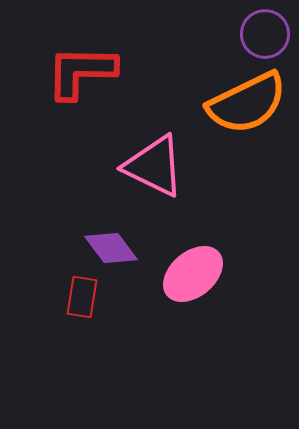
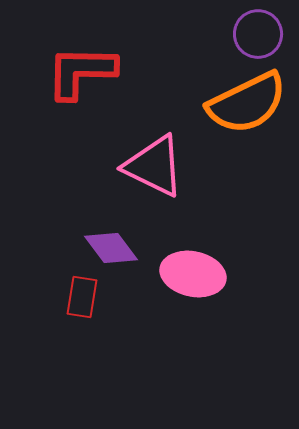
purple circle: moved 7 px left
pink ellipse: rotated 52 degrees clockwise
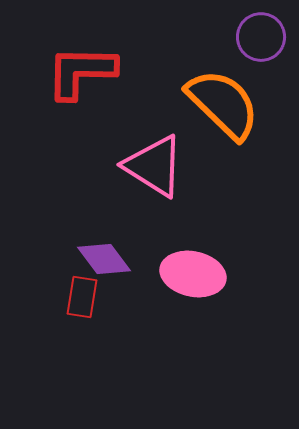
purple circle: moved 3 px right, 3 px down
orange semicircle: moved 24 px left, 1 px down; rotated 110 degrees counterclockwise
pink triangle: rotated 6 degrees clockwise
purple diamond: moved 7 px left, 11 px down
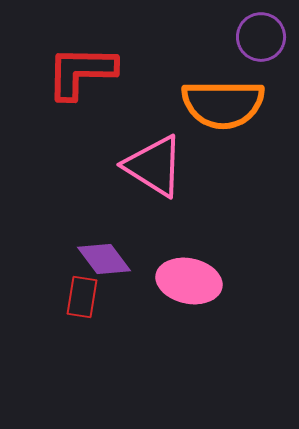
orange semicircle: rotated 136 degrees clockwise
pink ellipse: moved 4 px left, 7 px down
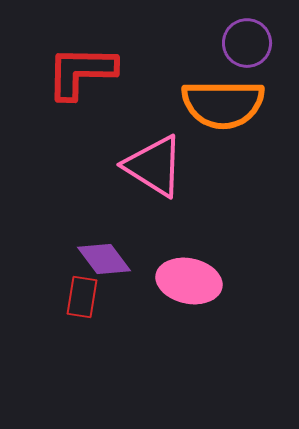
purple circle: moved 14 px left, 6 px down
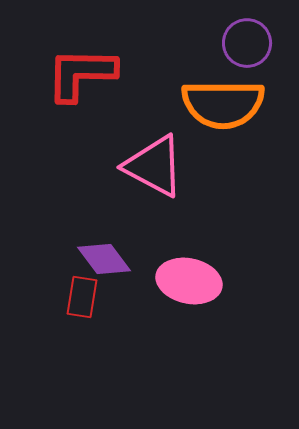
red L-shape: moved 2 px down
pink triangle: rotated 4 degrees counterclockwise
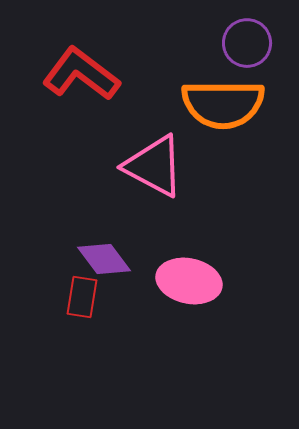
red L-shape: rotated 36 degrees clockwise
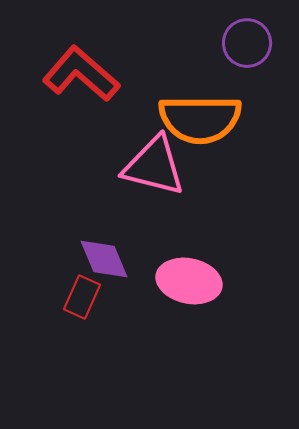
red L-shape: rotated 4 degrees clockwise
orange semicircle: moved 23 px left, 15 px down
pink triangle: rotated 14 degrees counterclockwise
purple diamond: rotated 14 degrees clockwise
red rectangle: rotated 15 degrees clockwise
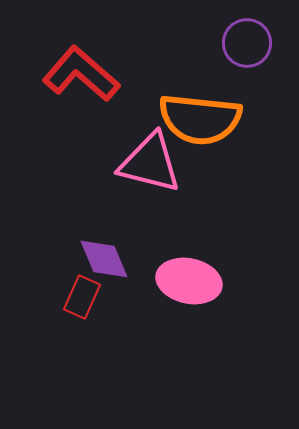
orange semicircle: rotated 6 degrees clockwise
pink triangle: moved 4 px left, 3 px up
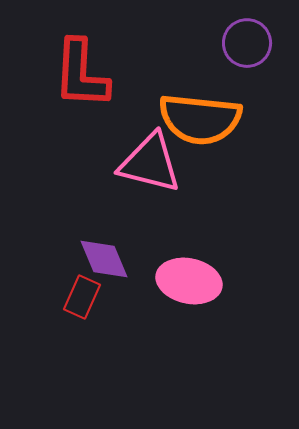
red L-shape: rotated 128 degrees counterclockwise
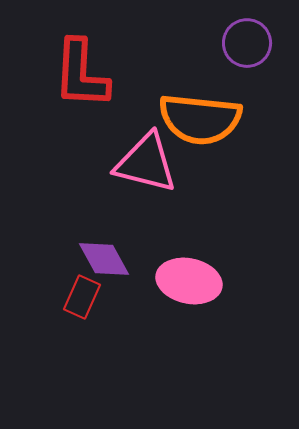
pink triangle: moved 4 px left
purple diamond: rotated 6 degrees counterclockwise
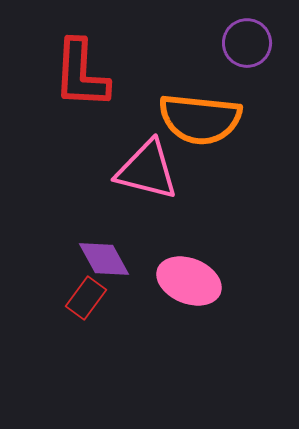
pink triangle: moved 1 px right, 7 px down
pink ellipse: rotated 10 degrees clockwise
red rectangle: moved 4 px right, 1 px down; rotated 12 degrees clockwise
